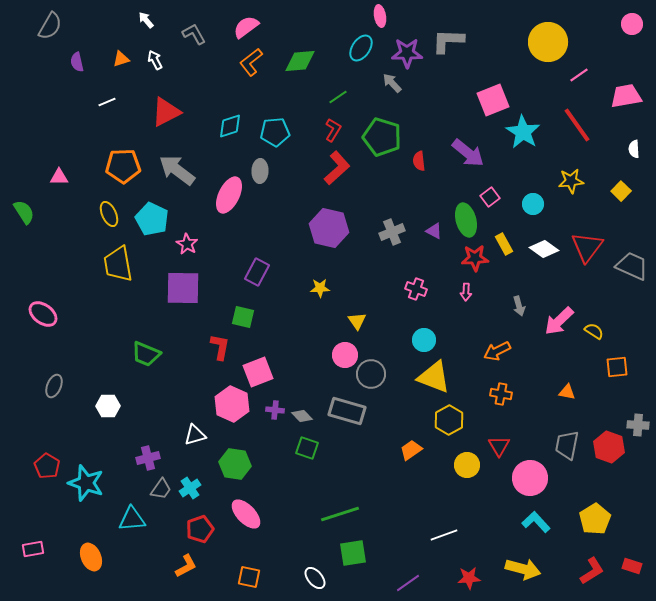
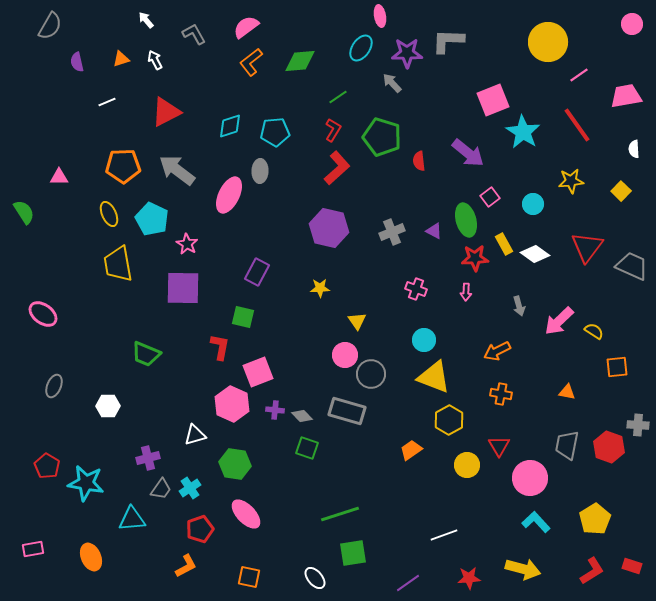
white diamond at (544, 249): moved 9 px left, 5 px down
cyan star at (86, 483): rotated 9 degrees counterclockwise
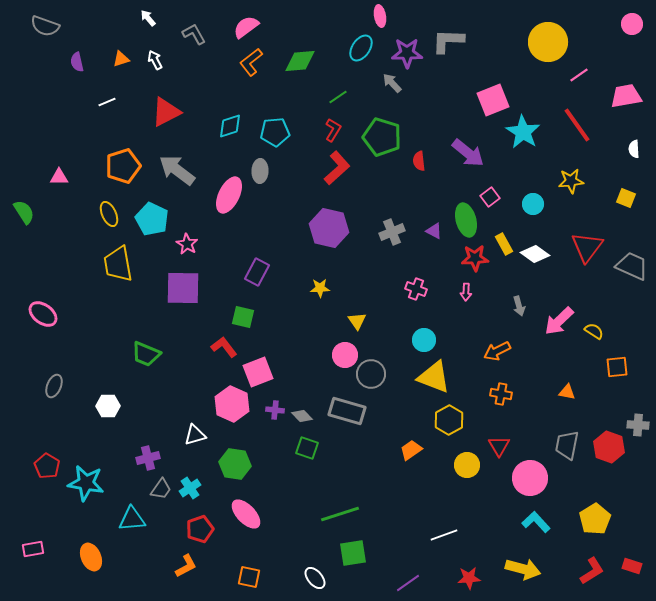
white arrow at (146, 20): moved 2 px right, 2 px up
gray semicircle at (50, 26): moved 5 px left; rotated 80 degrees clockwise
orange pentagon at (123, 166): rotated 16 degrees counterclockwise
yellow square at (621, 191): moved 5 px right, 7 px down; rotated 24 degrees counterclockwise
red L-shape at (220, 347): moved 4 px right; rotated 48 degrees counterclockwise
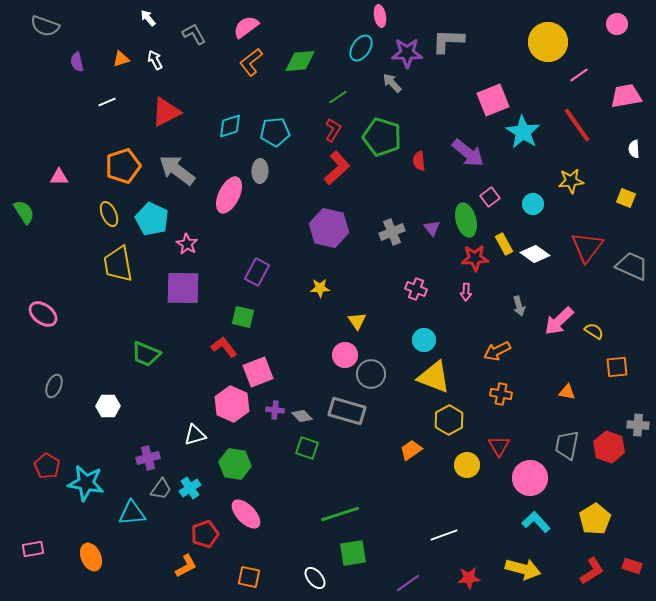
pink circle at (632, 24): moved 15 px left
purple triangle at (434, 231): moved 2 px left, 3 px up; rotated 24 degrees clockwise
cyan triangle at (132, 519): moved 6 px up
red pentagon at (200, 529): moved 5 px right, 5 px down
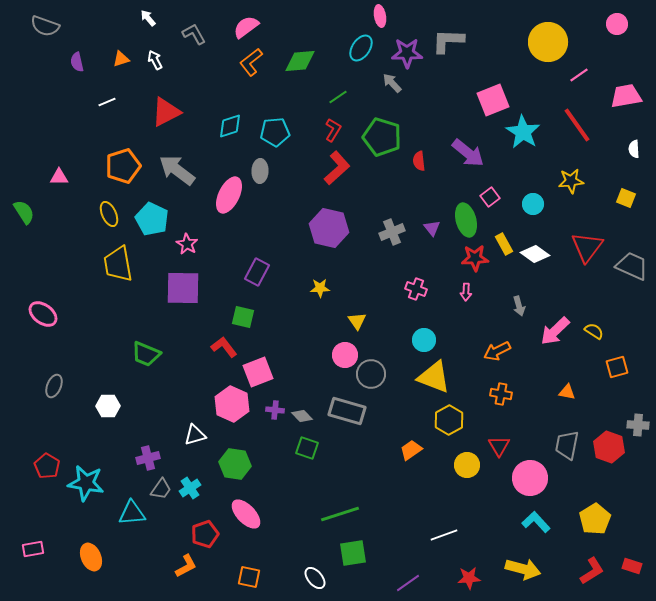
pink arrow at (559, 321): moved 4 px left, 10 px down
orange square at (617, 367): rotated 10 degrees counterclockwise
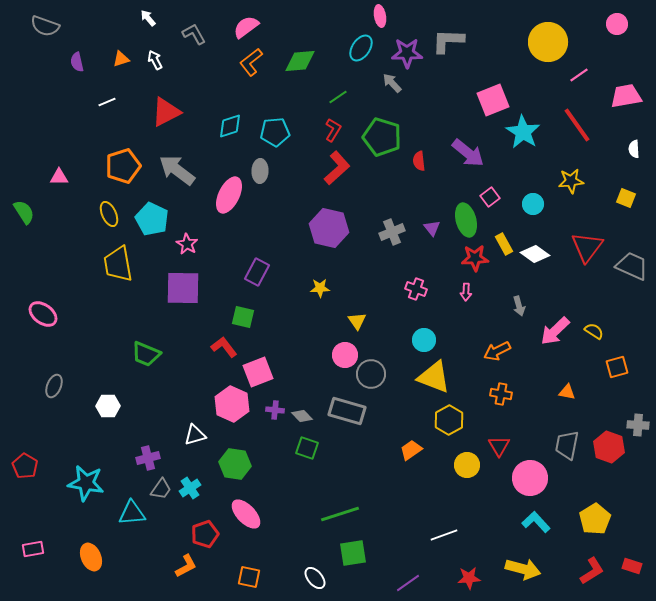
red pentagon at (47, 466): moved 22 px left
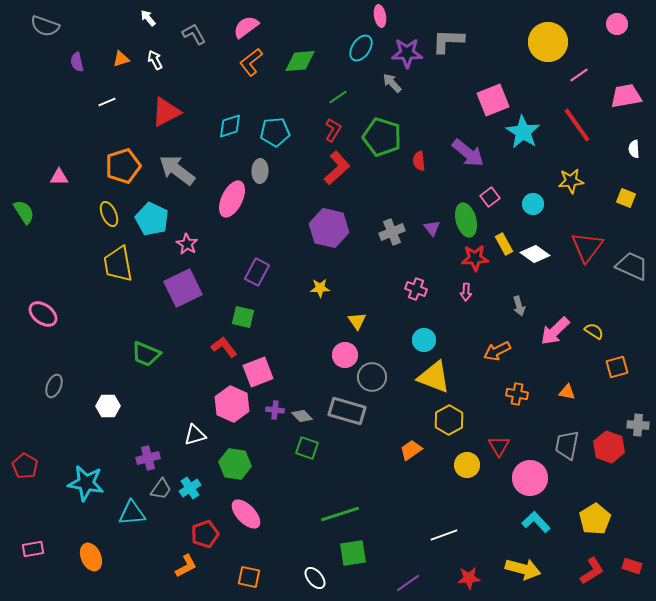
pink ellipse at (229, 195): moved 3 px right, 4 px down
purple square at (183, 288): rotated 27 degrees counterclockwise
gray circle at (371, 374): moved 1 px right, 3 px down
orange cross at (501, 394): moved 16 px right
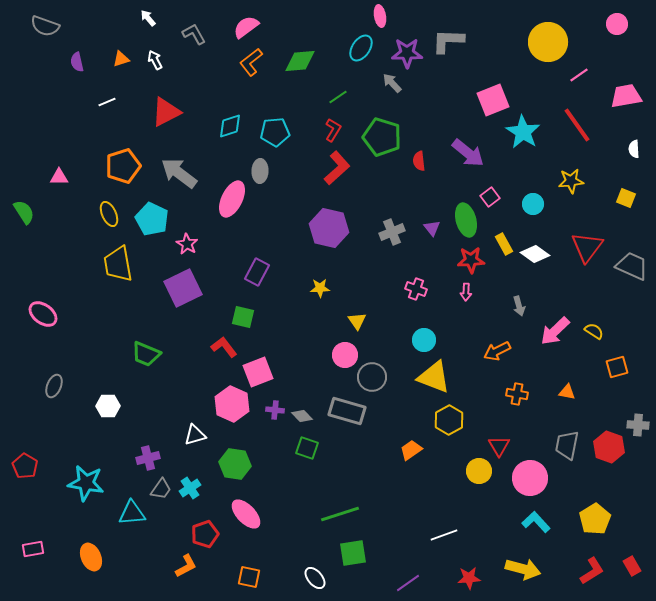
gray arrow at (177, 170): moved 2 px right, 3 px down
red star at (475, 258): moved 4 px left, 2 px down
yellow circle at (467, 465): moved 12 px right, 6 px down
red rectangle at (632, 566): rotated 42 degrees clockwise
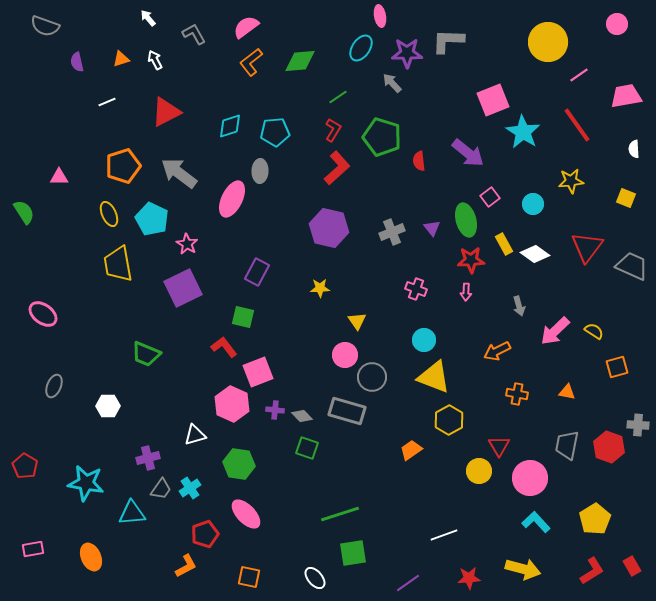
green hexagon at (235, 464): moved 4 px right
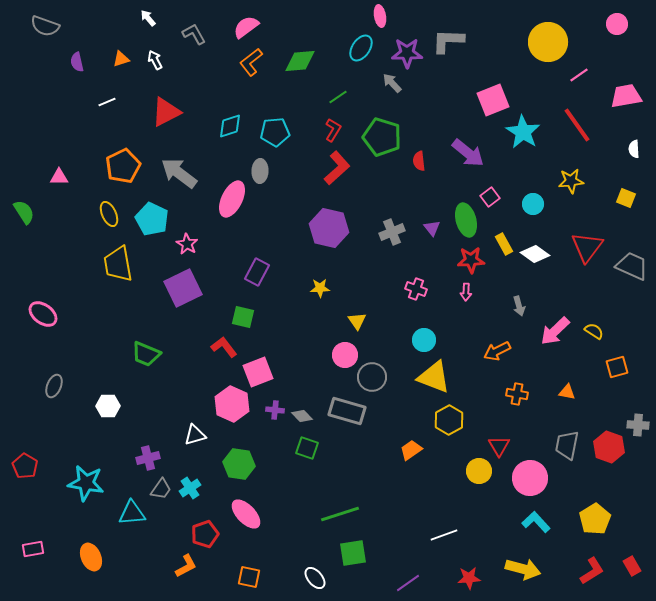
orange pentagon at (123, 166): rotated 8 degrees counterclockwise
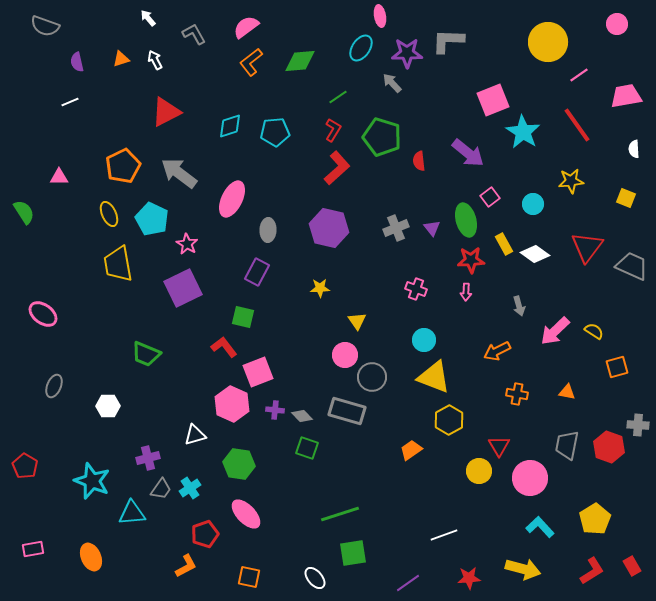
white line at (107, 102): moved 37 px left
gray ellipse at (260, 171): moved 8 px right, 59 px down
gray cross at (392, 232): moved 4 px right, 4 px up
cyan star at (86, 483): moved 6 px right, 2 px up; rotated 12 degrees clockwise
cyan L-shape at (536, 522): moved 4 px right, 5 px down
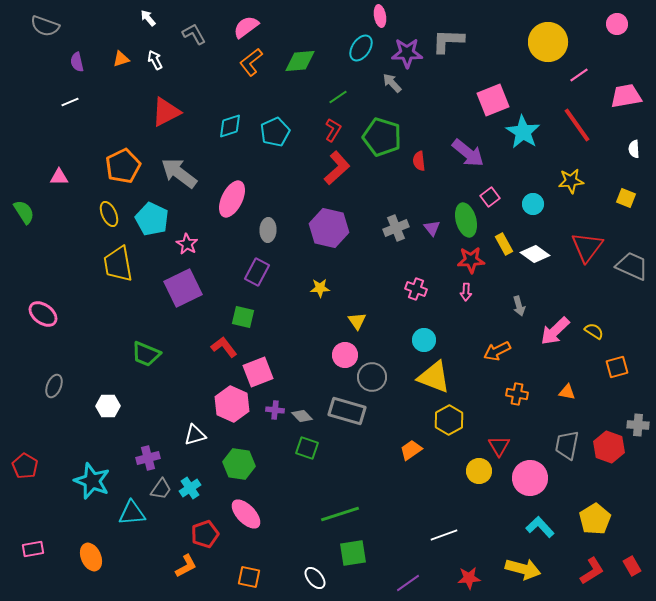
cyan pentagon at (275, 132): rotated 20 degrees counterclockwise
